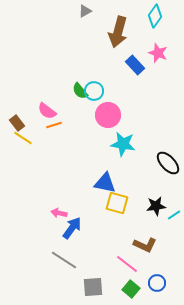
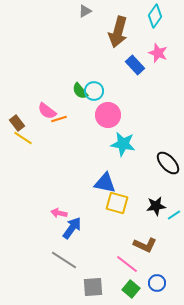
orange line: moved 5 px right, 6 px up
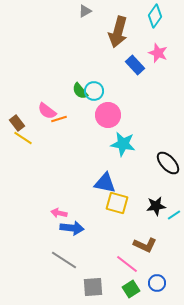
blue arrow: rotated 60 degrees clockwise
green square: rotated 18 degrees clockwise
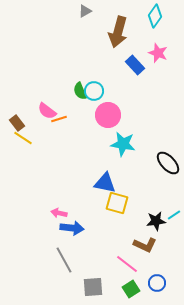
green semicircle: rotated 18 degrees clockwise
black star: moved 15 px down
gray line: rotated 28 degrees clockwise
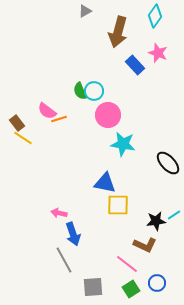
yellow square: moved 1 px right, 2 px down; rotated 15 degrees counterclockwise
blue arrow: moved 1 px right, 6 px down; rotated 65 degrees clockwise
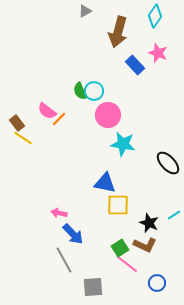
orange line: rotated 28 degrees counterclockwise
black star: moved 7 px left, 2 px down; rotated 30 degrees clockwise
blue arrow: rotated 25 degrees counterclockwise
green square: moved 11 px left, 41 px up
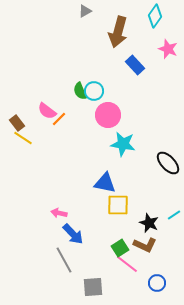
pink star: moved 10 px right, 4 px up
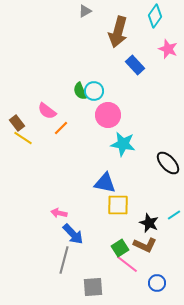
orange line: moved 2 px right, 9 px down
gray line: rotated 44 degrees clockwise
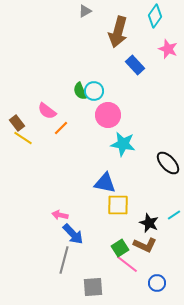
pink arrow: moved 1 px right, 2 px down
